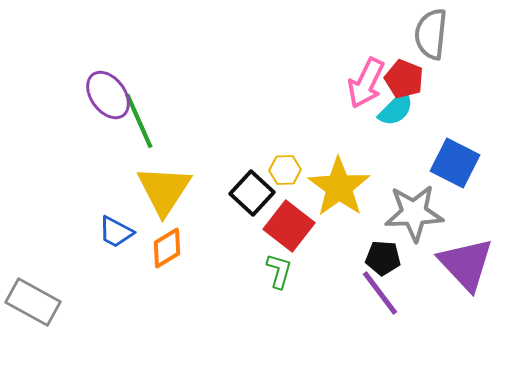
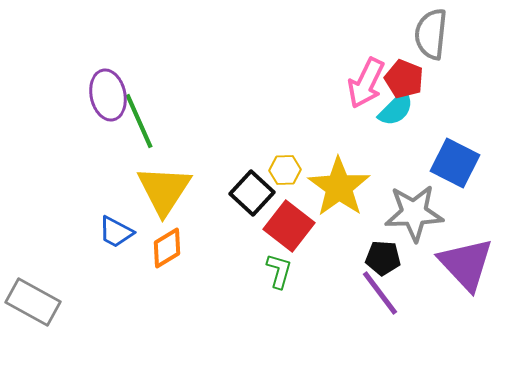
purple ellipse: rotated 24 degrees clockwise
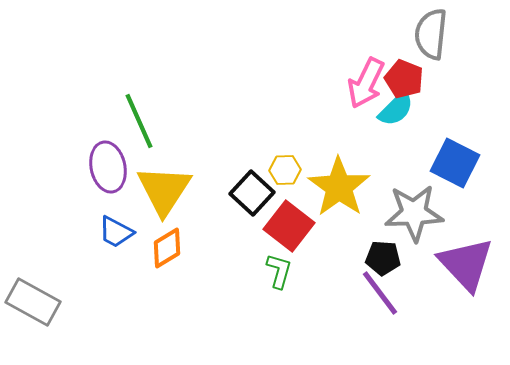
purple ellipse: moved 72 px down
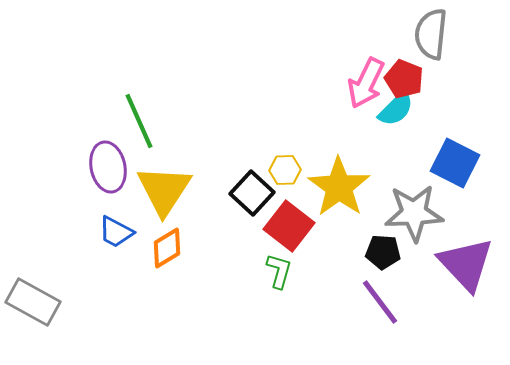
black pentagon: moved 6 px up
purple line: moved 9 px down
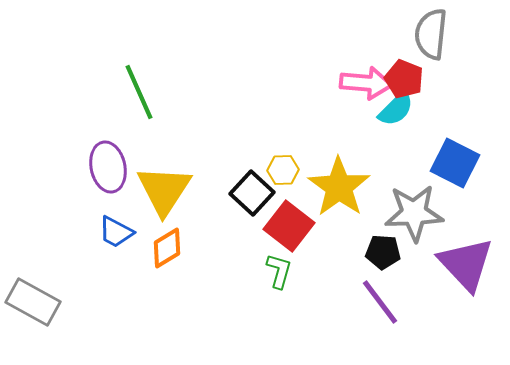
pink arrow: rotated 111 degrees counterclockwise
green line: moved 29 px up
yellow hexagon: moved 2 px left
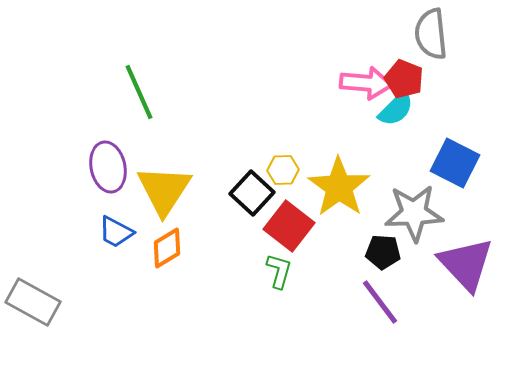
gray semicircle: rotated 12 degrees counterclockwise
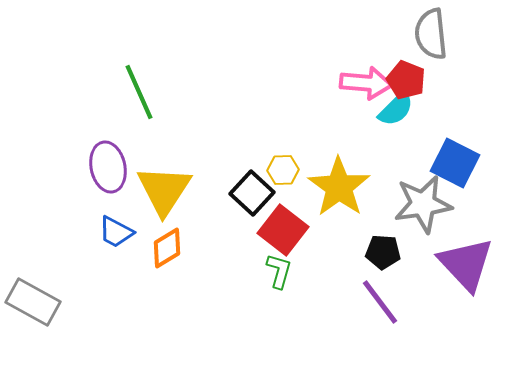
red pentagon: moved 2 px right, 1 px down
gray star: moved 9 px right, 9 px up; rotated 6 degrees counterclockwise
red square: moved 6 px left, 4 px down
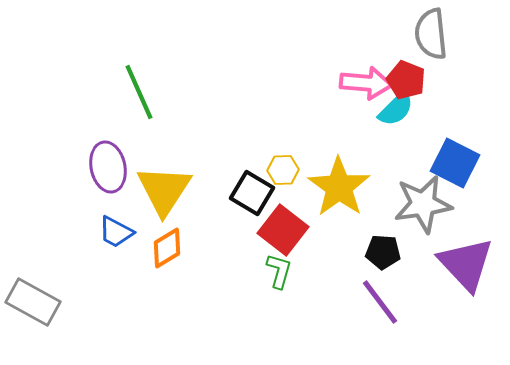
black square: rotated 12 degrees counterclockwise
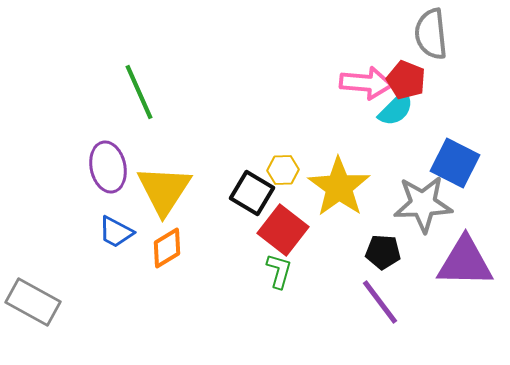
gray star: rotated 6 degrees clockwise
purple triangle: moved 1 px left, 2 px up; rotated 46 degrees counterclockwise
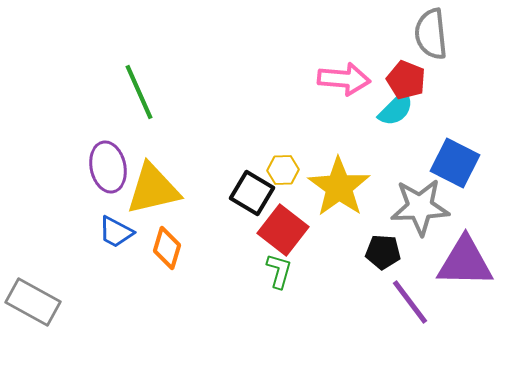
pink arrow: moved 22 px left, 4 px up
yellow triangle: moved 11 px left, 1 px up; rotated 44 degrees clockwise
gray star: moved 3 px left, 3 px down
orange diamond: rotated 42 degrees counterclockwise
purple line: moved 30 px right
